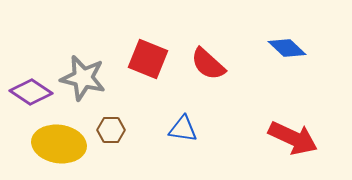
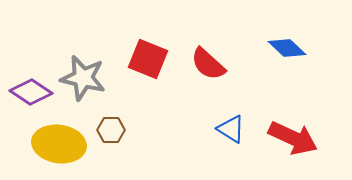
blue triangle: moved 48 px right; rotated 24 degrees clockwise
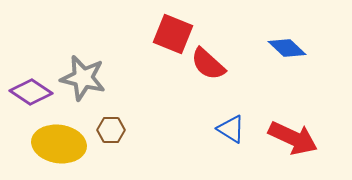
red square: moved 25 px right, 25 px up
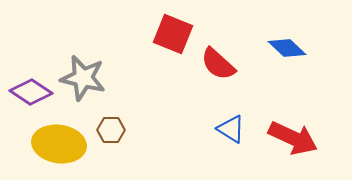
red semicircle: moved 10 px right
